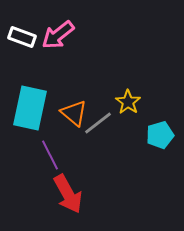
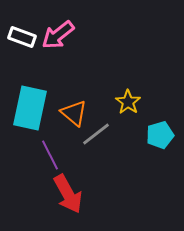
gray line: moved 2 px left, 11 px down
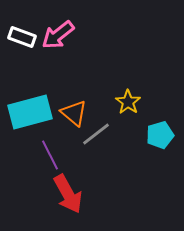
cyan rectangle: moved 4 px down; rotated 63 degrees clockwise
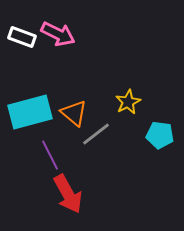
pink arrow: moved 1 px up; rotated 116 degrees counterclockwise
yellow star: rotated 10 degrees clockwise
cyan pentagon: rotated 24 degrees clockwise
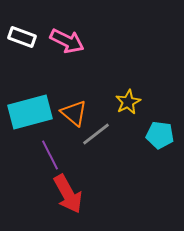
pink arrow: moved 9 px right, 7 px down
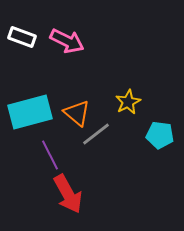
orange triangle: moved 3 px right
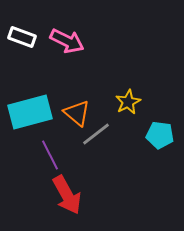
red arrow: moved 1 px left, 1 px down
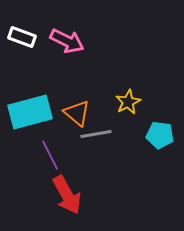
gray line: rotated 28 degrees clockwise
